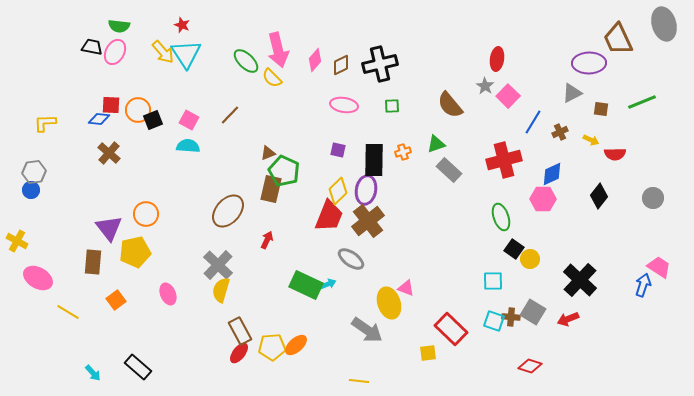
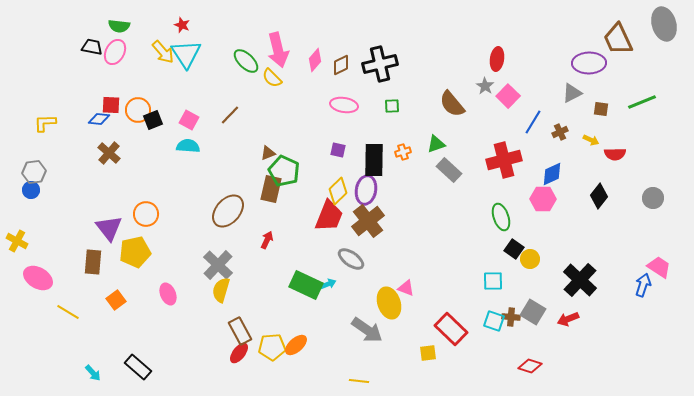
brown semicircle at (450, 105): moved 2 px right, 1 px up
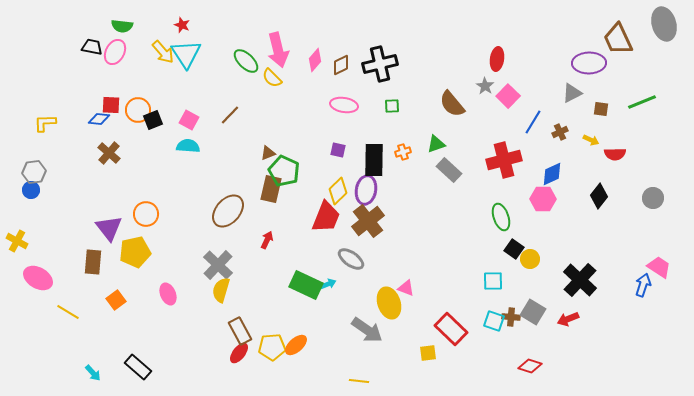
green semicircle at (119, 26): moved 3 px right
red trapezoid at (329, 216): moved 3 px left, 1 px down
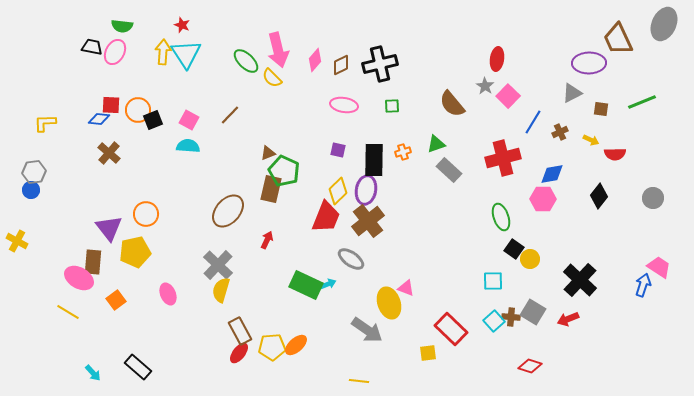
gray ellipse at (664, 24): rotated 40 degrees clockwise
yellow arrow at (163, 52): rotated 135 degrees counterclockwise
red cross at (504, 160): moved 1 px left, 2 px up
blue diamond at (552, 174): rotated 15 degrees clockwise
pink ellipse at (38, 278): moved 41 px right
cyan square at (494, 321): rotated 30 degrees clockwise
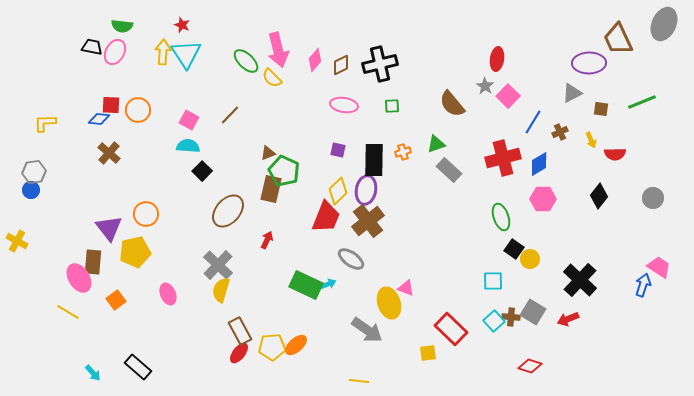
black square at (153, 120): moved 49 px right, 51 px down; rotated 24 degrees counterclockwise
yellow arrow at (591, 140): rotated 42 degrees clockwise
blue diamond at (552, 174): moved 13 px left, 10 px up; rotated 20 degrees counterclockwise
pink ellipse at (79, 278): rotated 28 degrees clockwise
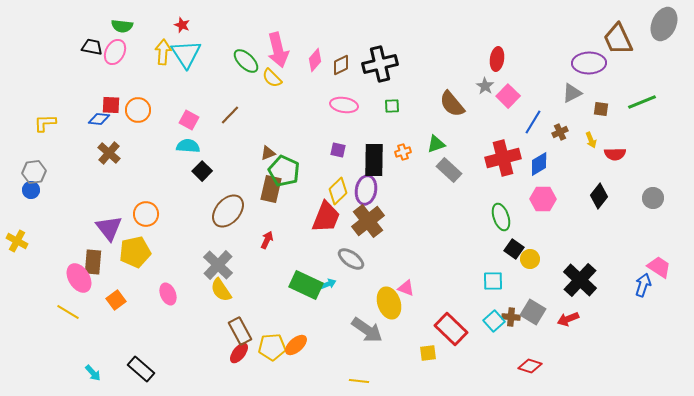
yellow semicircle at (221, 290): rotated 50 degrees counterclockwise
black rectangle at (138, 367): moved 3 px right, 2 px down
